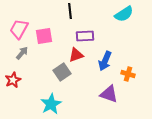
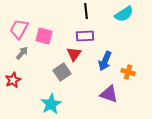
black line: moved 16 px right
pink square: rotated 24 degrees clockwise
red triangle: moved 2 px left, 1 px up; rotated 35 degrees counterclockwise
orange cross: moved 2 px up
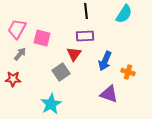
cyan semicircle: rotated 24 degrees counterclockwise
pink trapezoid: moved 2 px left
pink square: moved 2 px left, 2 px down
gray arrow: moved 2 px left, 1 px down
gray square: moved 1 px left
red star: moved 1 px up; rotated 28 degrees clockwise
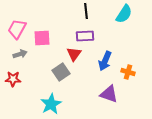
pink square: rotated 18 degrees counterclockwise
gray arrow: rotated 32 degrees clockwise
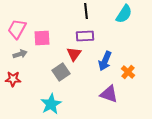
orange cross: rotated 24 degrees clockwise
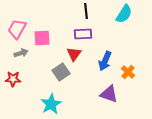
purple rectangle: moved 2 px left, 2 px up
gray arrow: moved 1 px right, 1 px up
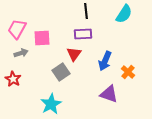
red star: rotated 28 degrees clockwise
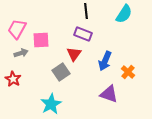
purple rectangle: rotated 24 degrees clockwise
pink square: moved 1 px left, 2 px down
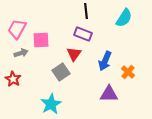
cyan semicircle: moved 4 px down
purple triangle: rotated 18 degrees counterclockwise
